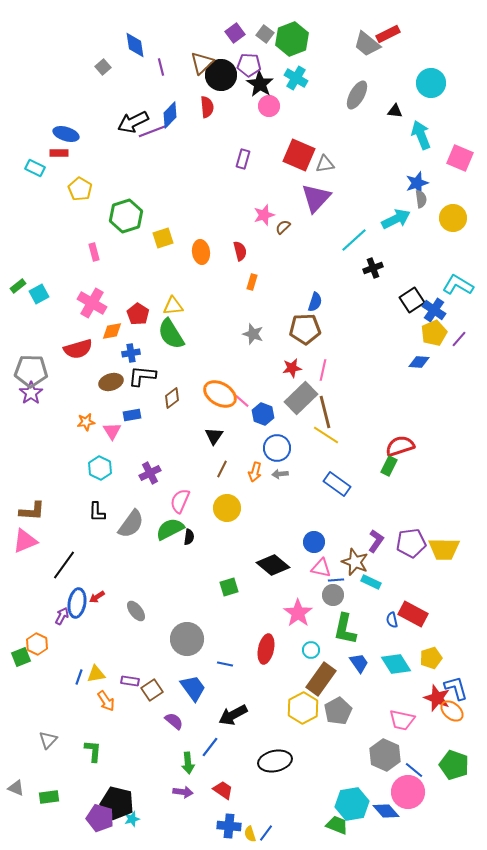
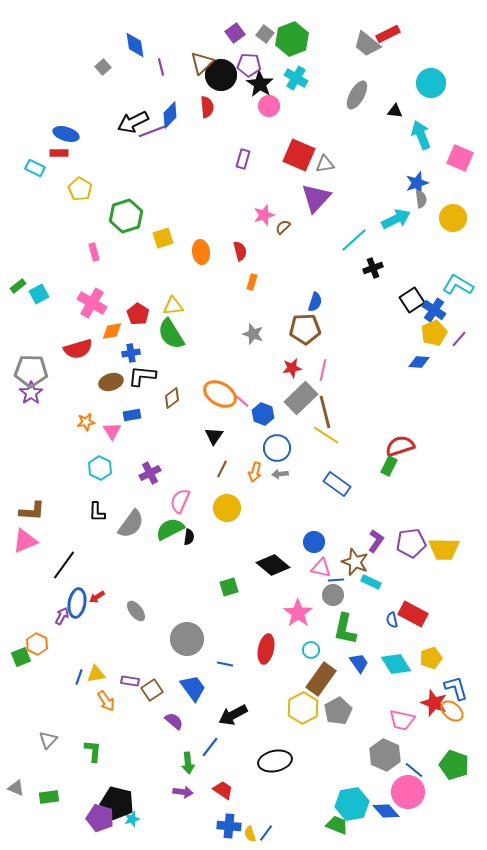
red star at (437, 698): moved 3 px left, 5 px down
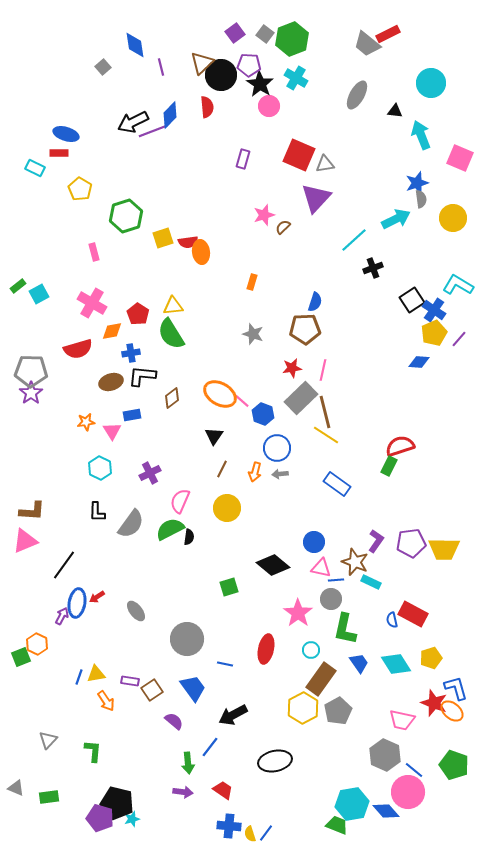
red semicircle at (240, 251): moved 52 px left, 9 px up; rotated 96 degrees clockwise
gray circle at (333, 595): moved 2 px left, 4 px down
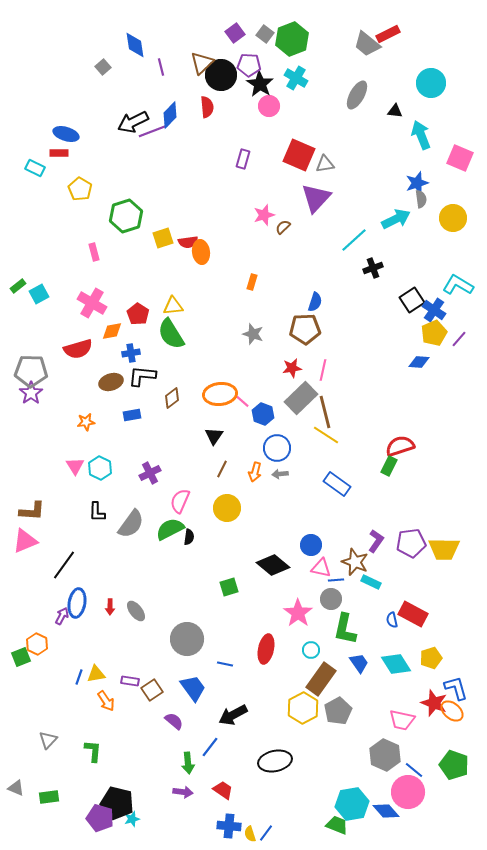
orange ellipse at (220, 394): rotated 36 degrees counterclockwise
pink triangle at (112, 431): moved 37 px left, 35 px down
blue circle at (314, 542): moved 3 px left, 3 px down
red arrow at (97, 597): moved 13 px right, 10 px down; rotated 56 degrees counterclockwise
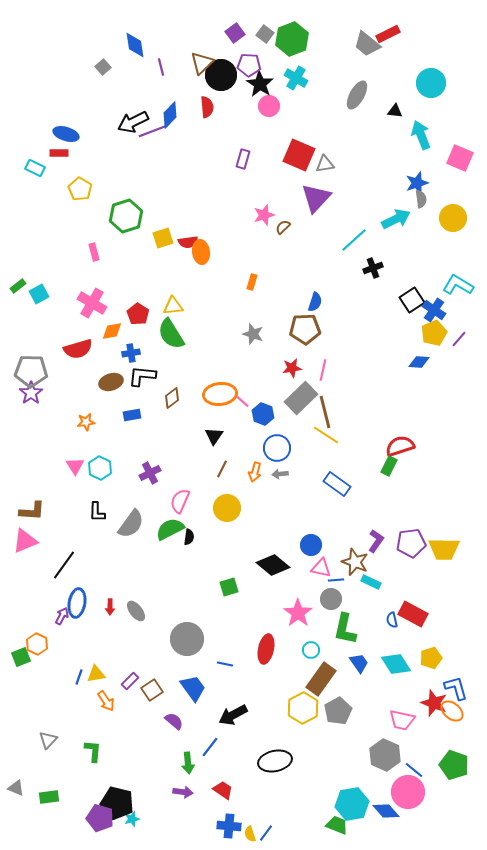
purple rectangle at (130, 681): rotated 54 degrees counterclockwise
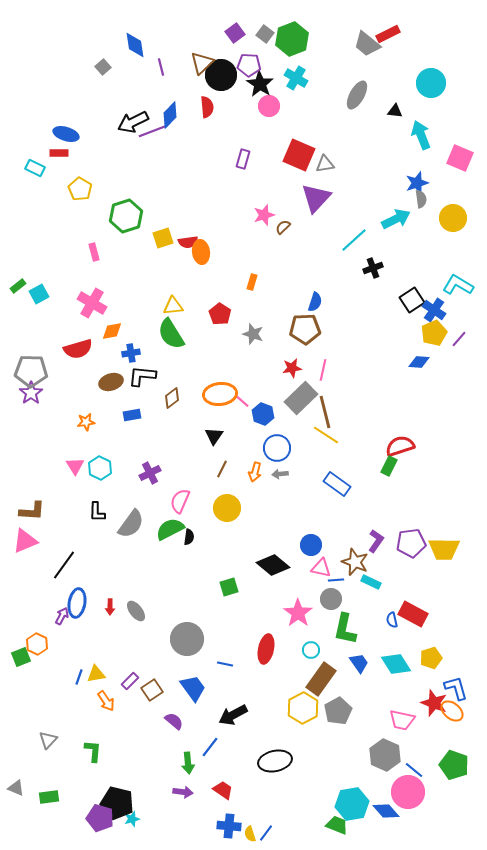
red pentagon at (138, 314): moved 82 px right
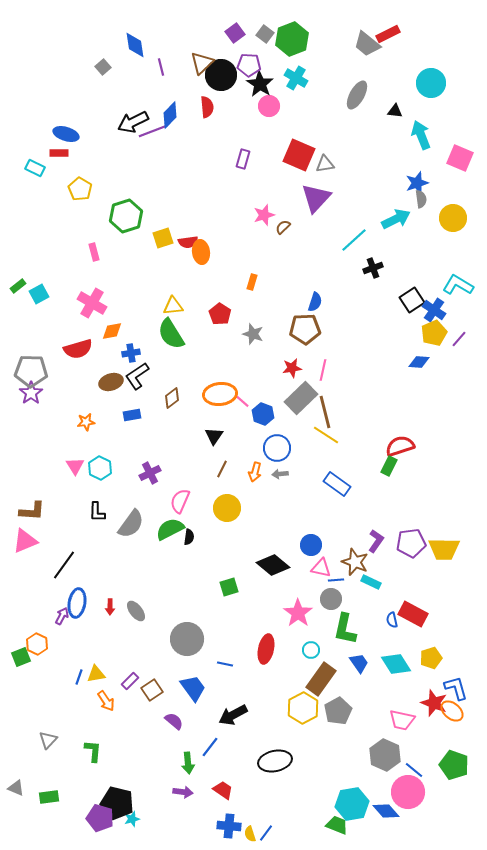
black L-shape at (142, 376): moved 5 px left; rotated 40 degrees counterclockwise
